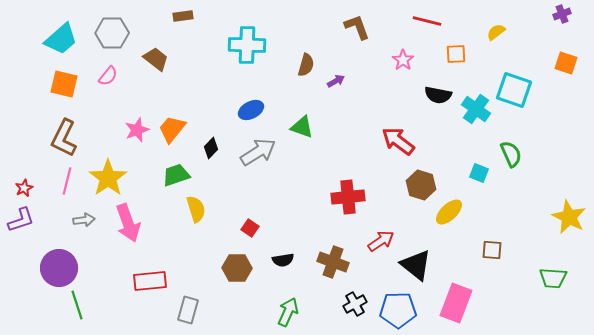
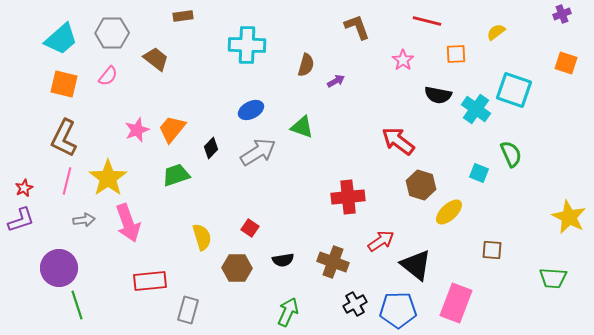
yellow semicircle at (196, 209): moved 6 px right, 28 px down
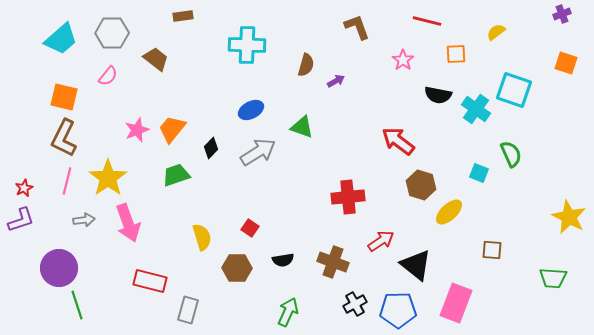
orange square at (64, 84): moved 13 px down
red rectangle at (150, 281): rotated 20 degrees clockwise
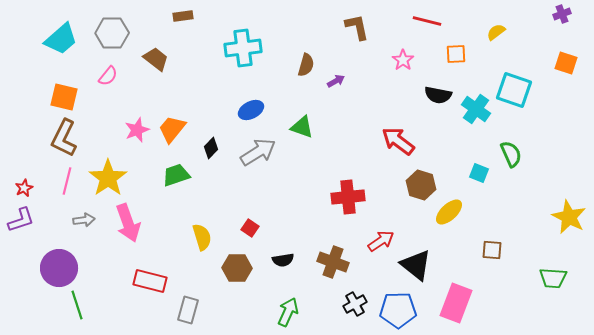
brown L-shape at (357, 27): rotated 8 degrees clockwise
cyan cross at (247, 45): moved 4 px left, 3 px down; rotated 9 degrees counterclockwise
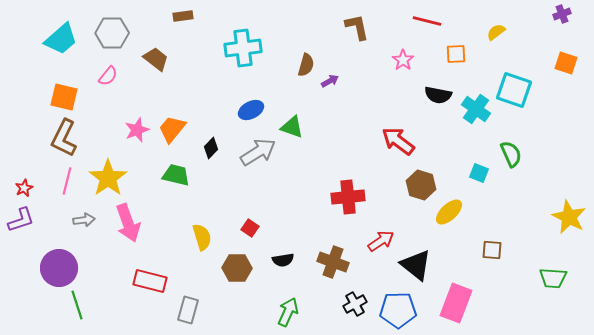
purple arrow at (336, 81): moved 6 px left
green triangle at (302, 127): moved 10 px left
green trapezoid at (176, 175): rotated 32 degrees clockwise
